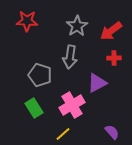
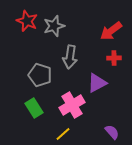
red star: rotated 20 degrees clockwise
gray star: moved 23 px left; rotated 15 degrees clockwise
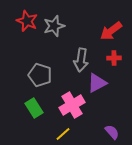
gray arrow: moved 11 px right, 3 px down
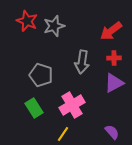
gray arrow: moved 1 px right, 2 px down
gray pentagon: moved 1 px right
purple triangle: moved 17 px right
yellow line: rotated 14 degrees counterclockwise
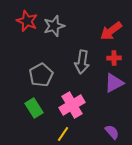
gray pentagon: rotated 25 degrees clockwise
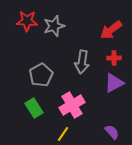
red star: rotated 20 degrees counterclockwise
red arrow: moved 1 px up
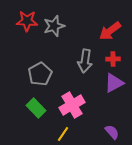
red arrow: moved 1 px left, 1 px down
red cross: moved 1 px left, 1 px down
gray arrow: moved 3 px right, 1 px up
gray pentagon: moved 1 px left, 1 px up
green rectangle: moved 2 px right; rotated 12 degrees counterclockwise
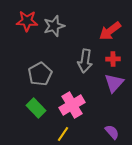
purple triangle: rotated 20 degrees counterclockwise
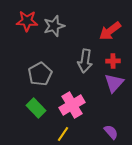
red cross: moved 2 px down
purple semicircle: moved 1 px left
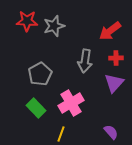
red cross: moved 3 px right, 3 px up
pink cross: moved 1 px left, 2 px up
yellow line: moved 2 px left; rotated 14 degrees counterclockwise
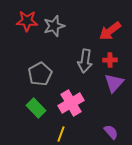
red cross: moved 6 px left, 2 px down
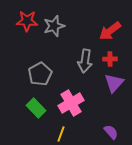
red cross: moved 1 px up
